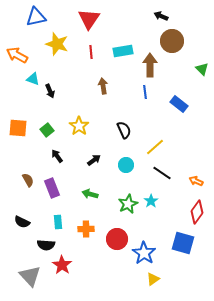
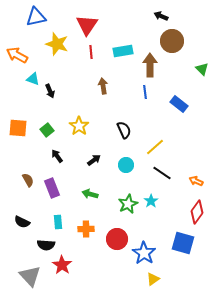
red triangle at (89, 19): moved 2 px left, 6 px down
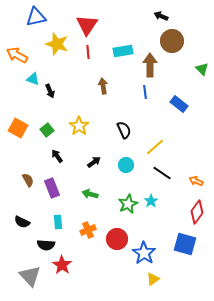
red line at (91, 52): moved 3 px left
orange square at (18, 128): rotated 24 degrees clockwise
black arrow at (94, 160): moved 2 px down
orange cross at (86, 229): moved 2 px right, 1 px down; rotated 21 degrees counterclockwise
blue square at (183, 243): moved 2 px right, 1 px down
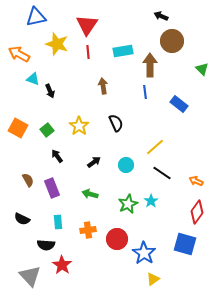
orange arrow at (17, 55): moved 2 px right, 1 px up
black semicircle at (124, 130): moved 8 px left, 7 px up
black semicircle at (22, 222): moved 3 px up
orange cross at (88, 230): rotated 14 degrees clockwise
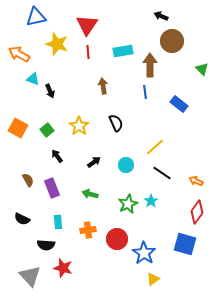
red star at (62, 265): moved 1 px right, 3 px down; rotated 18 degrees counterclockwise
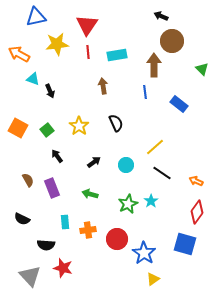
yellow star at (57, 44): rotated 25 degrees counterclockwise
cyan rectangle at (123, 51): moved 6 px left, 4 px down
brown arrow at (150, 65): moved 4 px right
cyan rectangle at (58, 222): moved 7 px right
